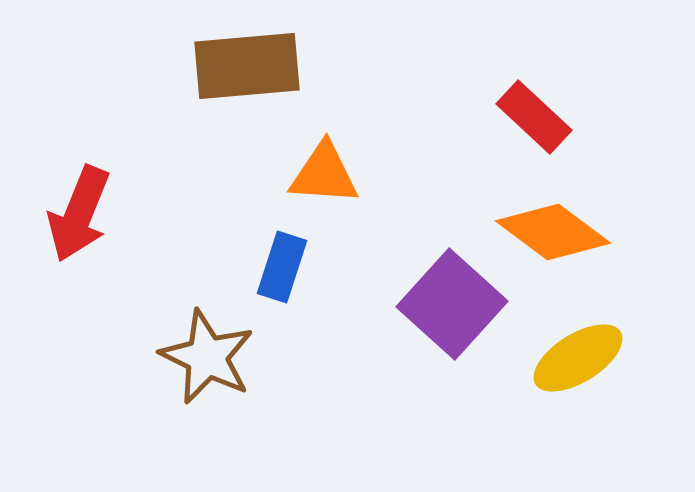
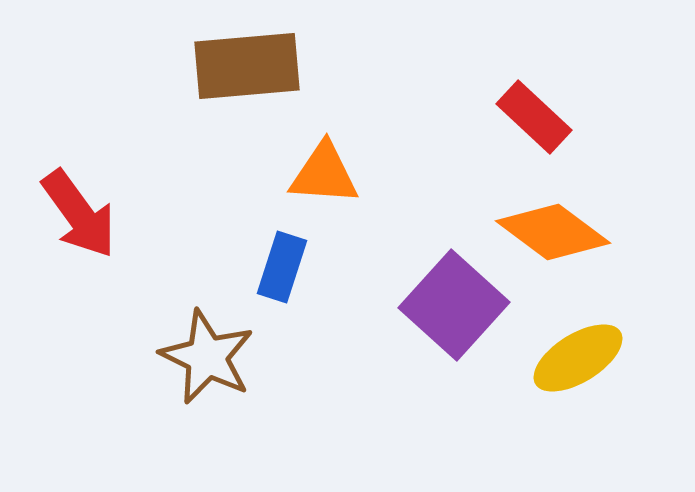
red arrow: rotated 58 degrees counterclockwise
purple square: moved 2 px right, 1 px down
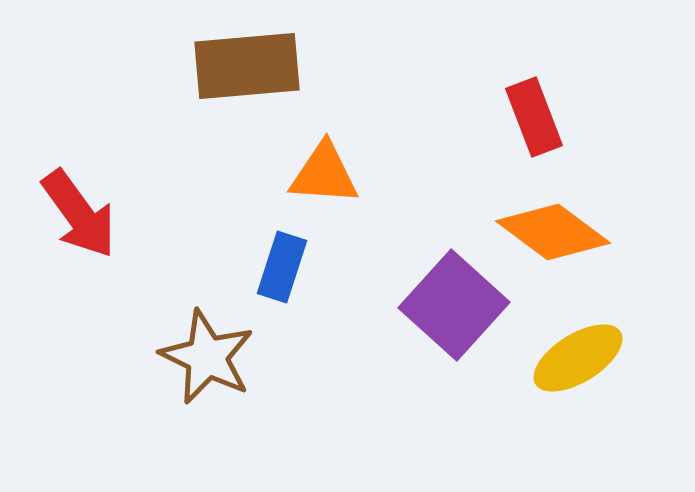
red rectangle: rotated 26 degrees clockwise
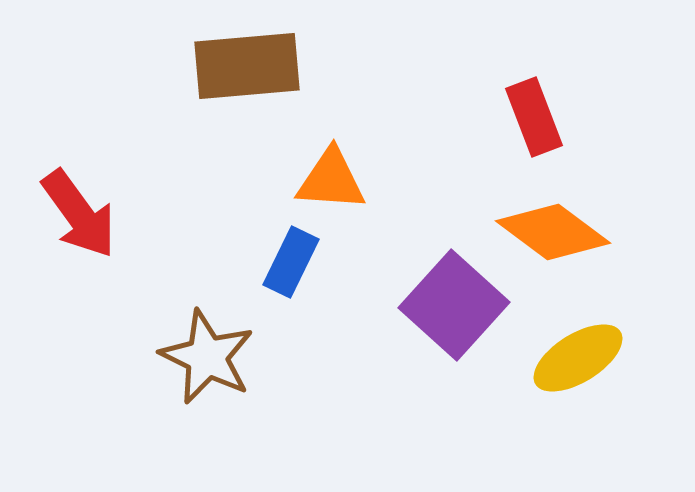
orange triangle: moved 7 px right, 6 px down
blue rectangle: moved 9 px right, 5 px up; rotated 8 degrees clockwise
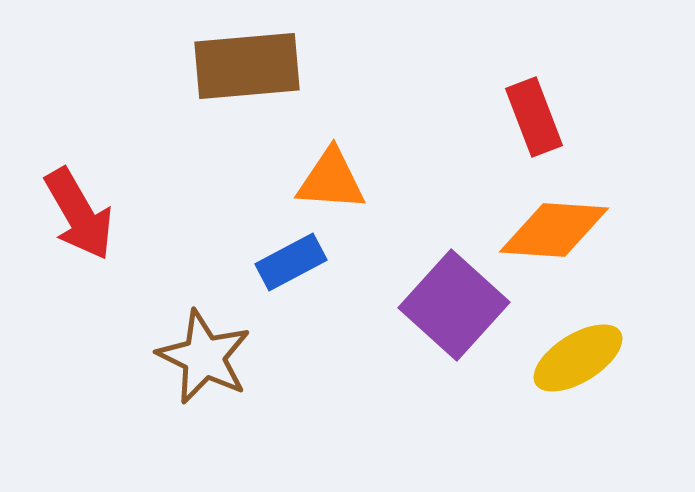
red arrow: rotated 6 degrees clockwise
orange diamond: moved 1 px right, 2 px up; rotated 33 degrees counterclockwise
blue rectangle: rotated 36 degrees clockwise
brown star: moved 3 px left
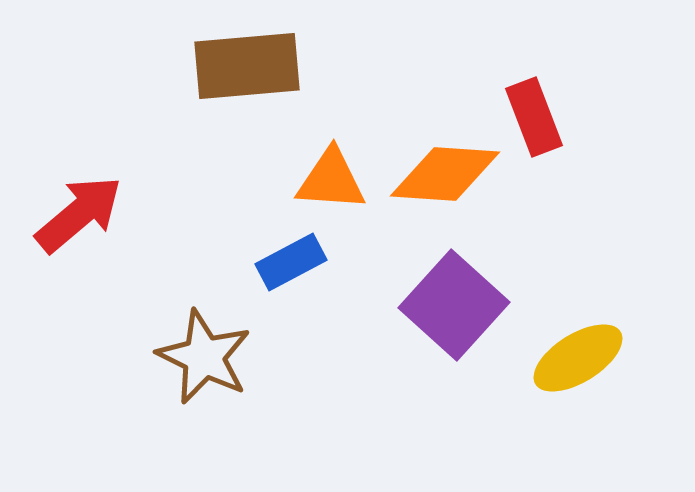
red arrow: rotated 100 degrees counterclockwise
orange diamond: moved 109 px left, 56 px up
